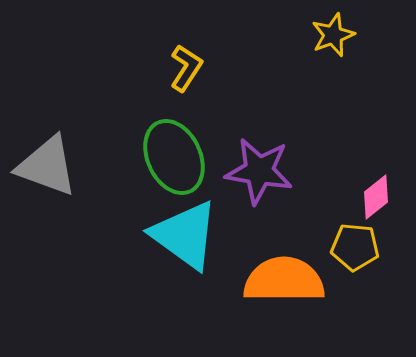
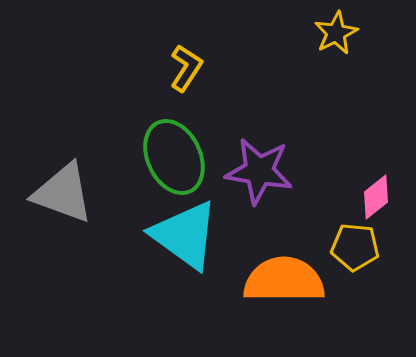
yellow star: moved 3 px right, 2 px up; rotated 6 degrees counterclockwise
gray triangle: moved 16 px right, 27 px down
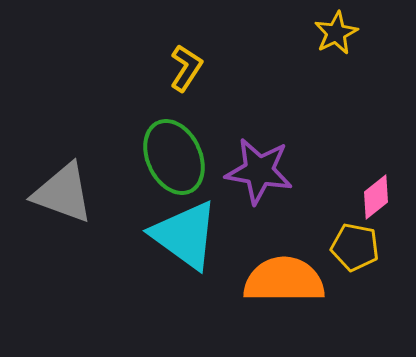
yellow pentagon: rotated 6 degrees clockwise
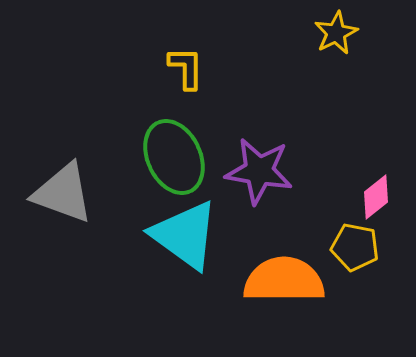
yellow L-shape: rotated 33 degrees counterclockwise
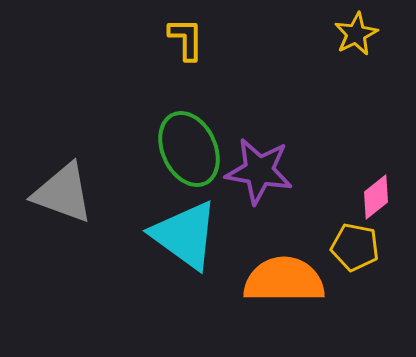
yellow star: moved 20 px right, 1 px down
yellow L-shape: moved 29 px up
green ellipse: moved 15 px right, 8 px up
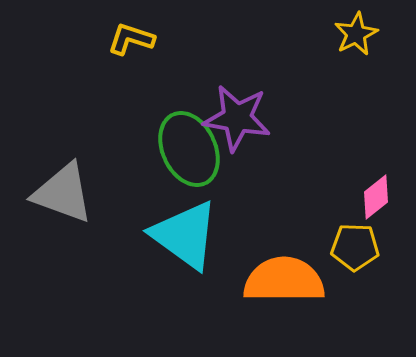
yellow L-shape: moved 55 px left; rotated 72 degrees counterclockwise
purple star: moved 22 px left, 53 px up
yellow pentagon: rotated 9 degrees counterclockwise
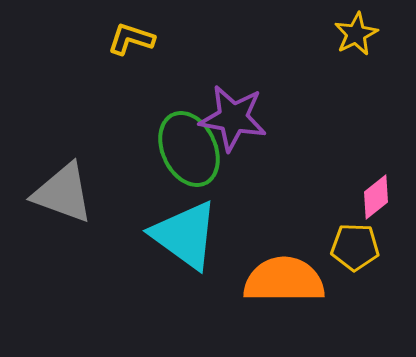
purple star: moved 4 px left
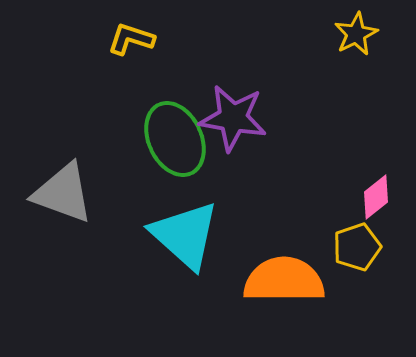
green ellipse: moved 14 px left, 10 px up
cyan triangle: rotated 6 degrees clockwise
yellow pentagon: moved 2 px right; rotated 21 degrees counterclockwise
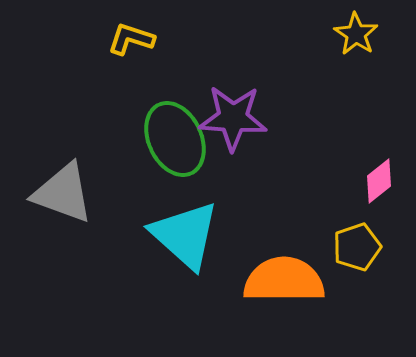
yellow star: rotated 12 degrees counterclockwise
purple star: rotated 6 degrees counterclockwise
pink diamond: moved 3 px right, 16 px up
